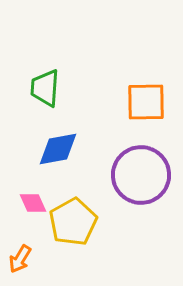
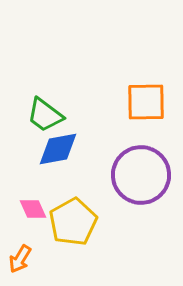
green trapezoid: moved 27 px down; rotated 57 degrees counterclockwise
pink diamond: moved 6 px down
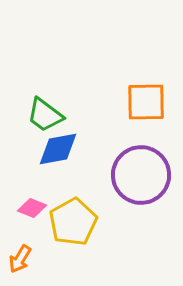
pink diamond: moved 1 px left, 1 px up; rotated 44 degrees counterclockwise
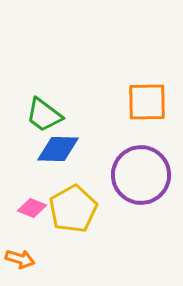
orange square: moved 1 px right
green trapezoid: moved 1 px left
blue diamond: rotated 12 degrees clockwise
yellow pentagon: moved 13 px up
orange arrow: rotated 104 degrees counterclockwise
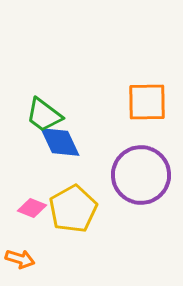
blue diamond: moved 2 px right, 7 px up; rotated 63 degrees clockwise
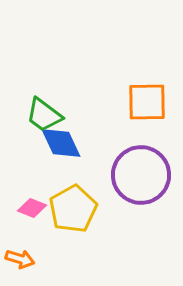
blue diamond: moved 1 px right, 1 px down
